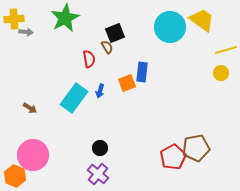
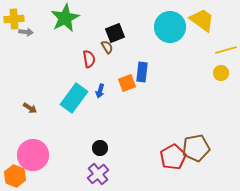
purple cross: rotated 10 degrees clockwise
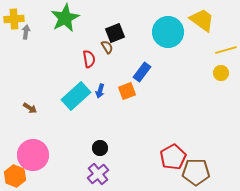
cyan circle: moved 2 px left, 5 px down
gray arrow: rotated 88 degrees counterclockwise
blue rectangle: rotated 30 degrees clockwise
orange square: moved 8 px down
cyan rectangle: moved 2 px right, 2 px up; rotated 12 degrees clockwise
brown pentagon: moved 24 px down; rotated 12 degrees clockwise
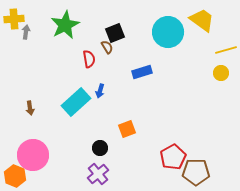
green star: moved 7 px down
blue rectangle: rotated 36 degrees clockwise
orange square: moved 38 px down
cyan rectangle: moved 6 px down
brown arrow: rotated 48 degrees clockwise
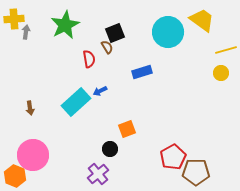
blue arrow: rotated 48 degrees clockwise
black circle: moved 10 px right, 1 px down
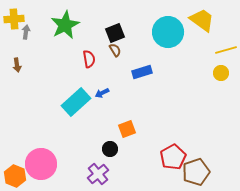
brown semicircle: moved 8 px right, 3 px down
blue arrow: moved 2 px right, 2 px down
brown arrow: moved 13 px left, 43 px up
pink circle: moved 8 px right, 9 px down
brown pentagon: rotated 20 degrees counterclockwise
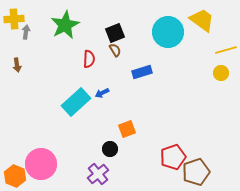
red semicircle: rotated 12 degrees clockwise
red pentagon: rotated 10 degrees clockwise
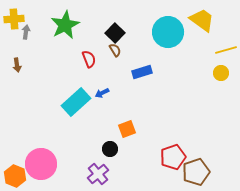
black square: rotated 24 degrees counterclockwise
red semicircle: rotated 24 degrees counterclockwise
